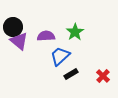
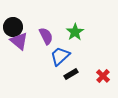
purple semicircle: rotated 66 degrees clockwise
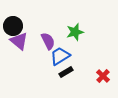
black circle: moved 1 px up
green star: rotated 18 degrees clockwise
purple semicircle: moved 2 px right, 5 px down
blue trapezoid: rotated 10 degrees clockwise
black rectangle: moved 5 px left, 2 px up
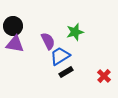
purple triangle: moved 4 px left, 3 px down; rotated 30 degrees counterclockwise
red cross: moved 1 px right
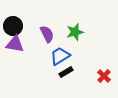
purple semicircle: moved 1 px left, 7 px up
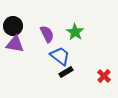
green star: rotated 24 degrees counterclockwise
blue trapezoid: rotated 70 degrees clockwise
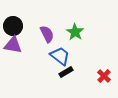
purple triangle: moved 2 px left, 1 px down
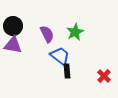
green star: rotated 12 degrees clockwise
black rectangle: moved 1 px right, 1 px up; rotated 64 degrees counterclockwise
